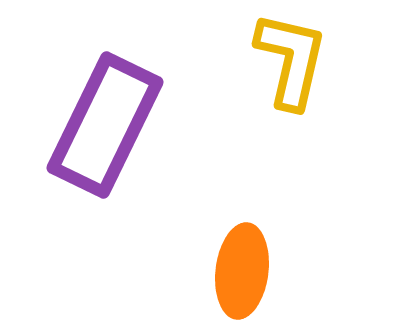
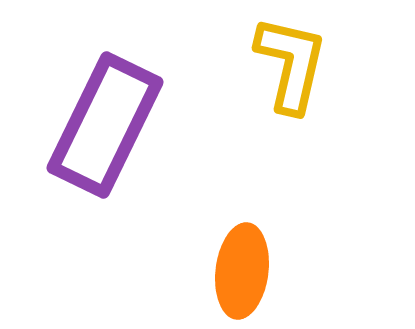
yellow L-shape: moved 4 px down
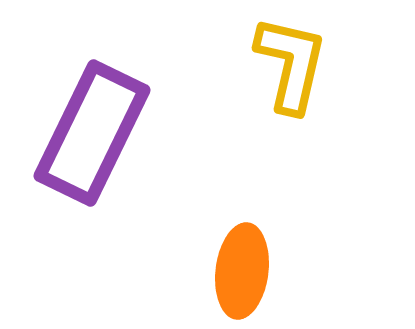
purple rectangle: moved 13 px left, 8 px down
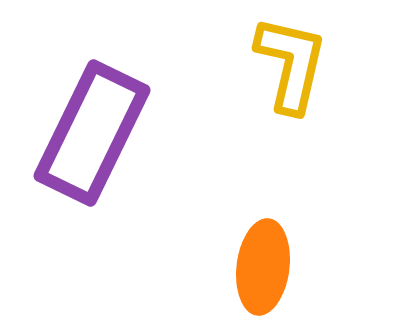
orange ellipse: moved 21 px right, 4 px up
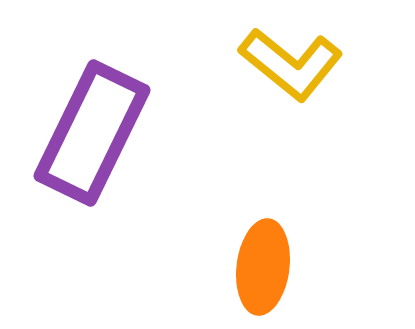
yellow L-shape: rotated 116 degrees clockwise
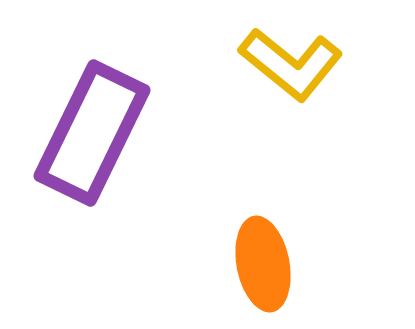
orange ellipse: moved 3 px up; rotated 18 degrees counterclockwise
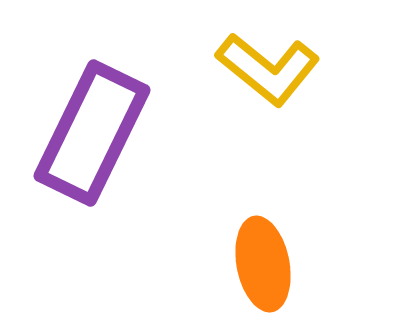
yellow L-shape: moved 23 px left, 5 px down
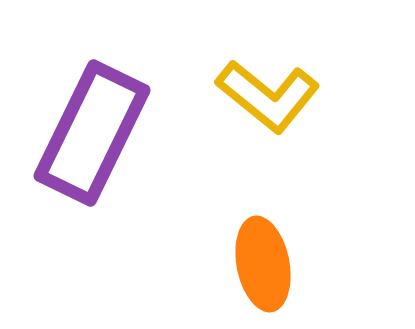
yellow L-shape: moved 27 px down
